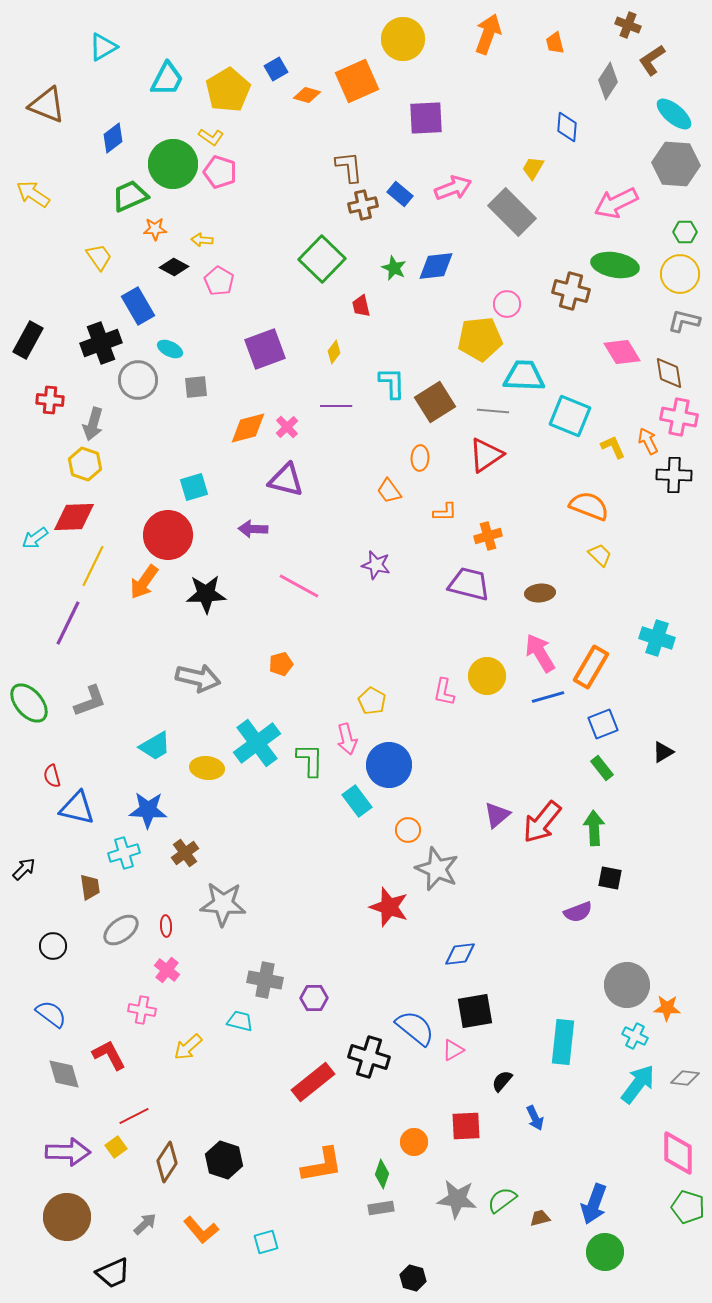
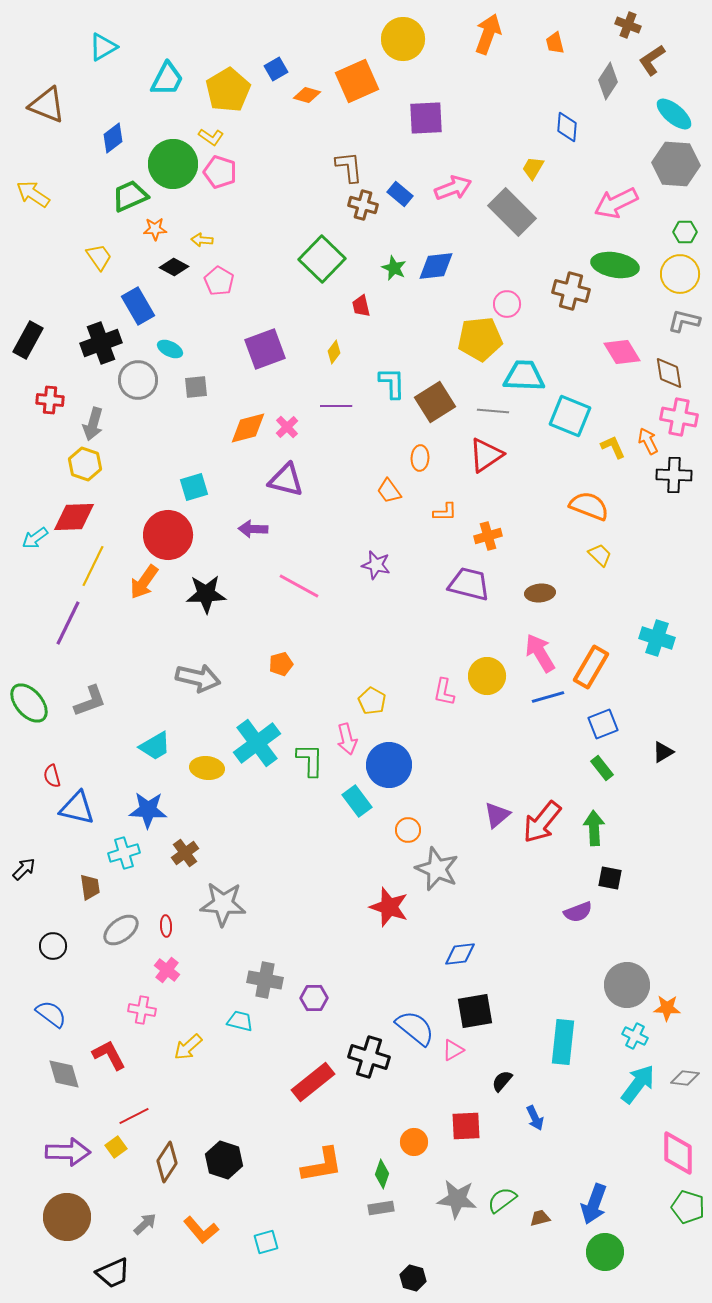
brown cross at (363, 205): rotated 28 degrees clockwise
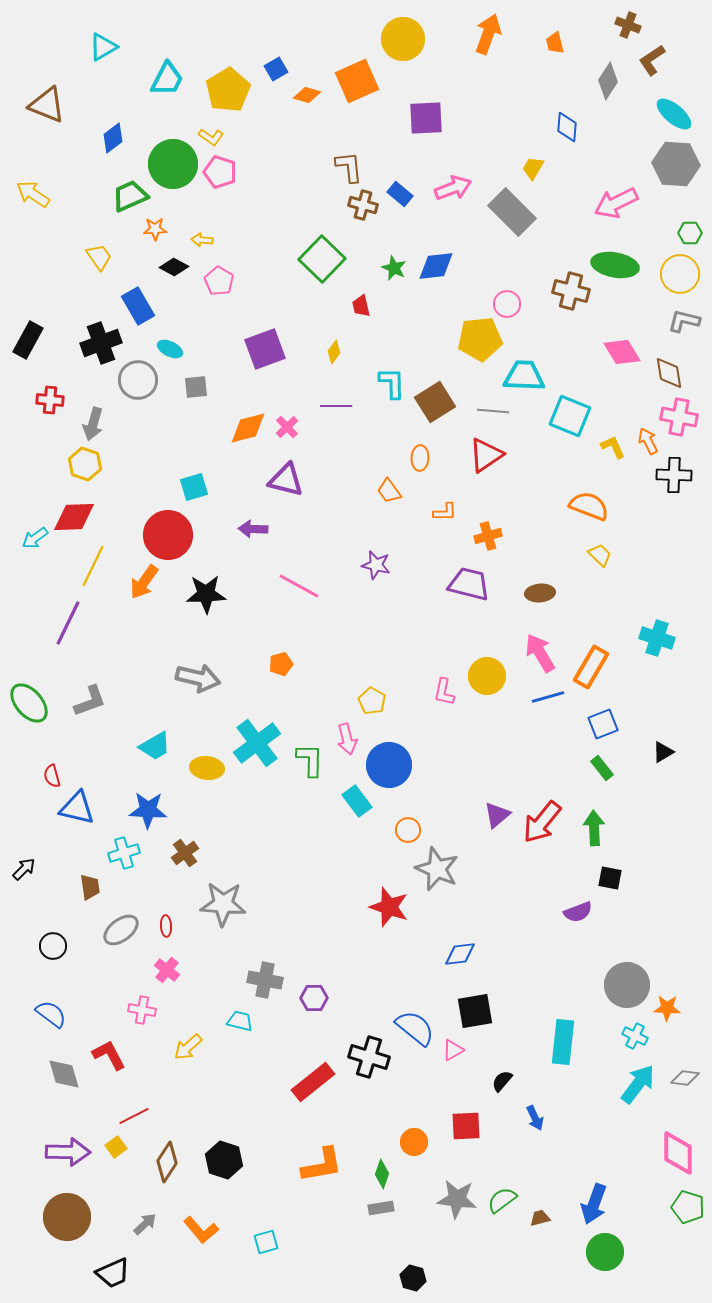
green hexagon at (685, 232): moved 5 px right, 1 px down
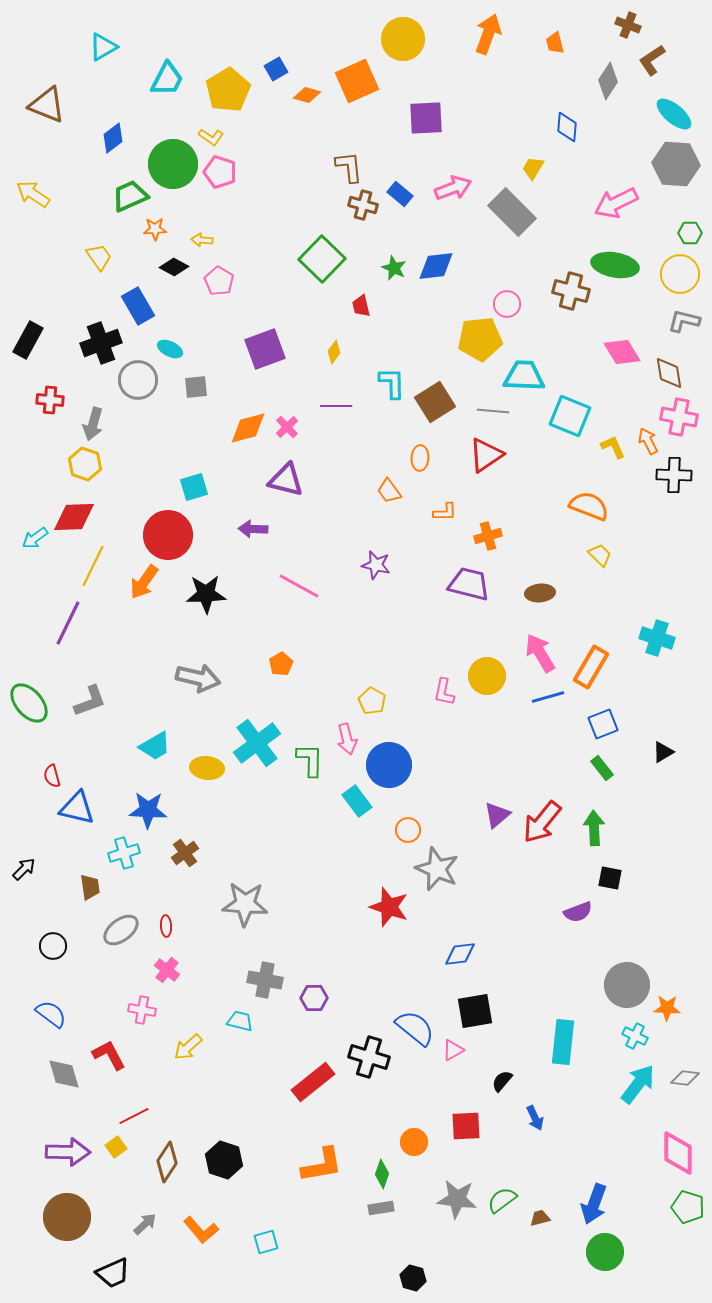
orange pentagon at (281, 664): rotated 15 degrees counterclockwise
gray star at (223, 904): moved 22 px right
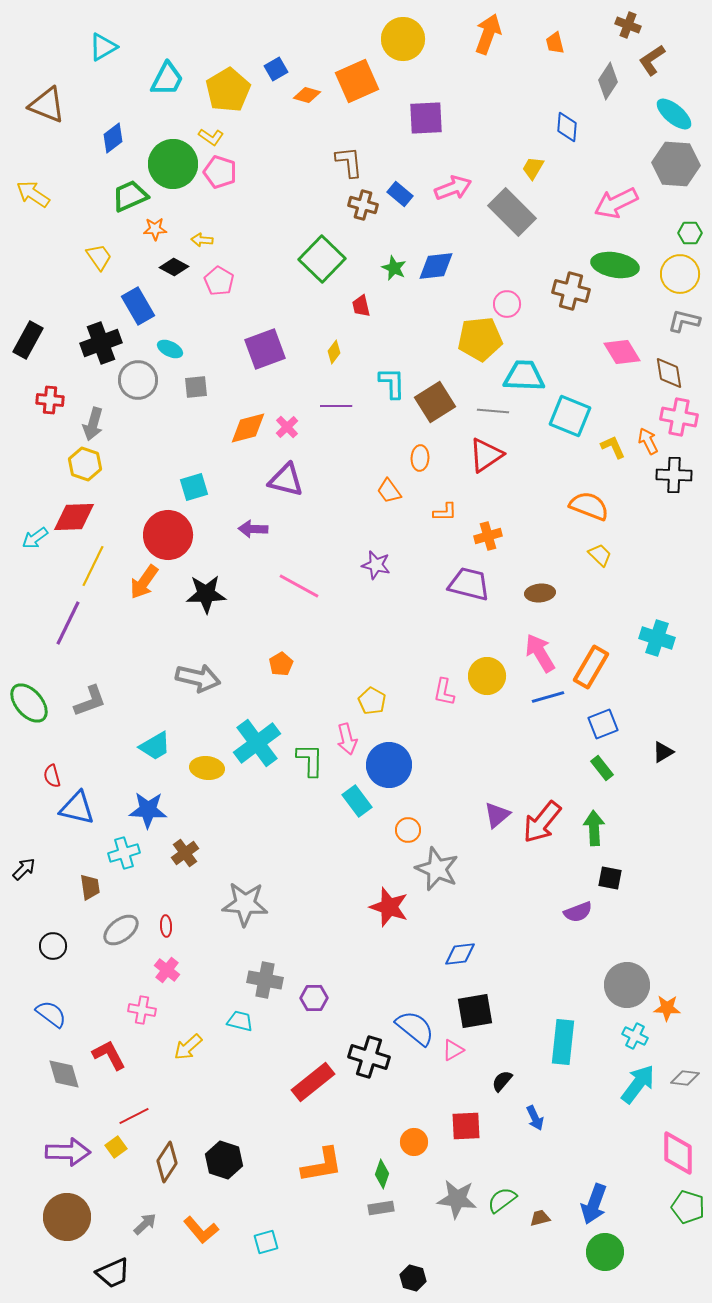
brown L-shape at (349, 167): moved 5 px up
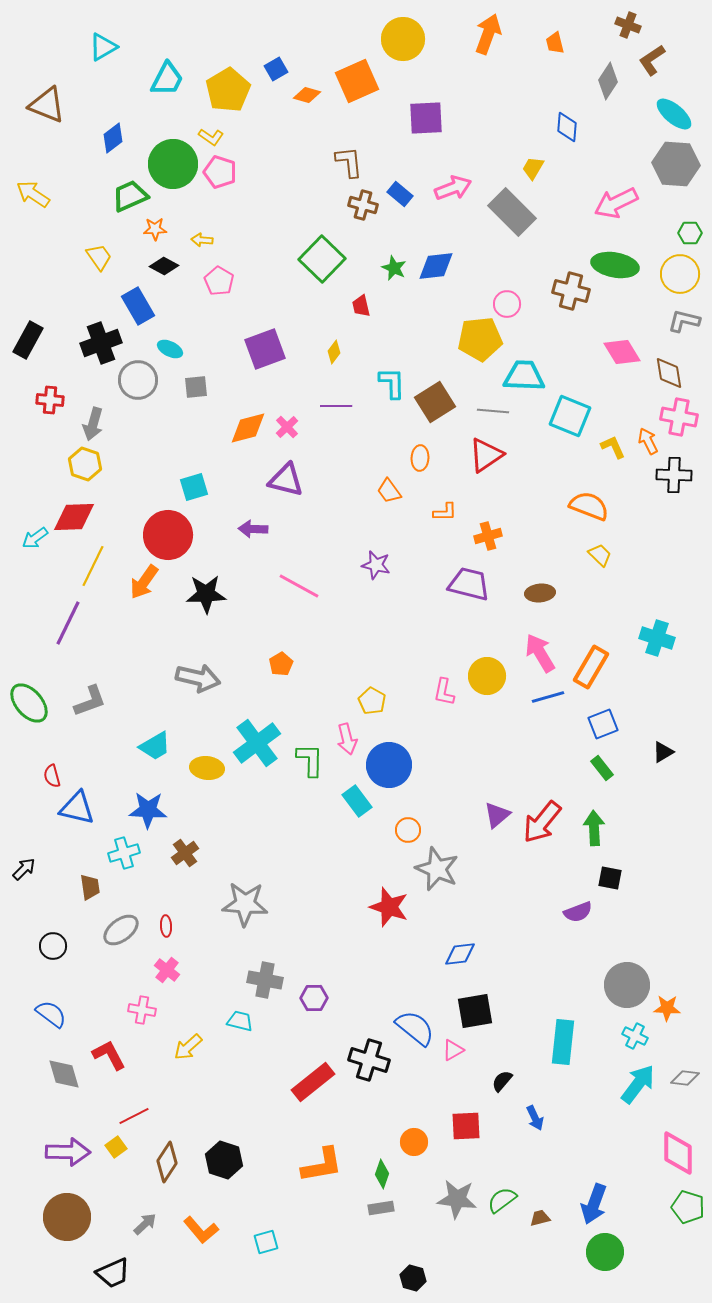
black diamond at (174, 267): moved 10 px left, 1 px up
black cross at (369, 1057): moved 3 px down
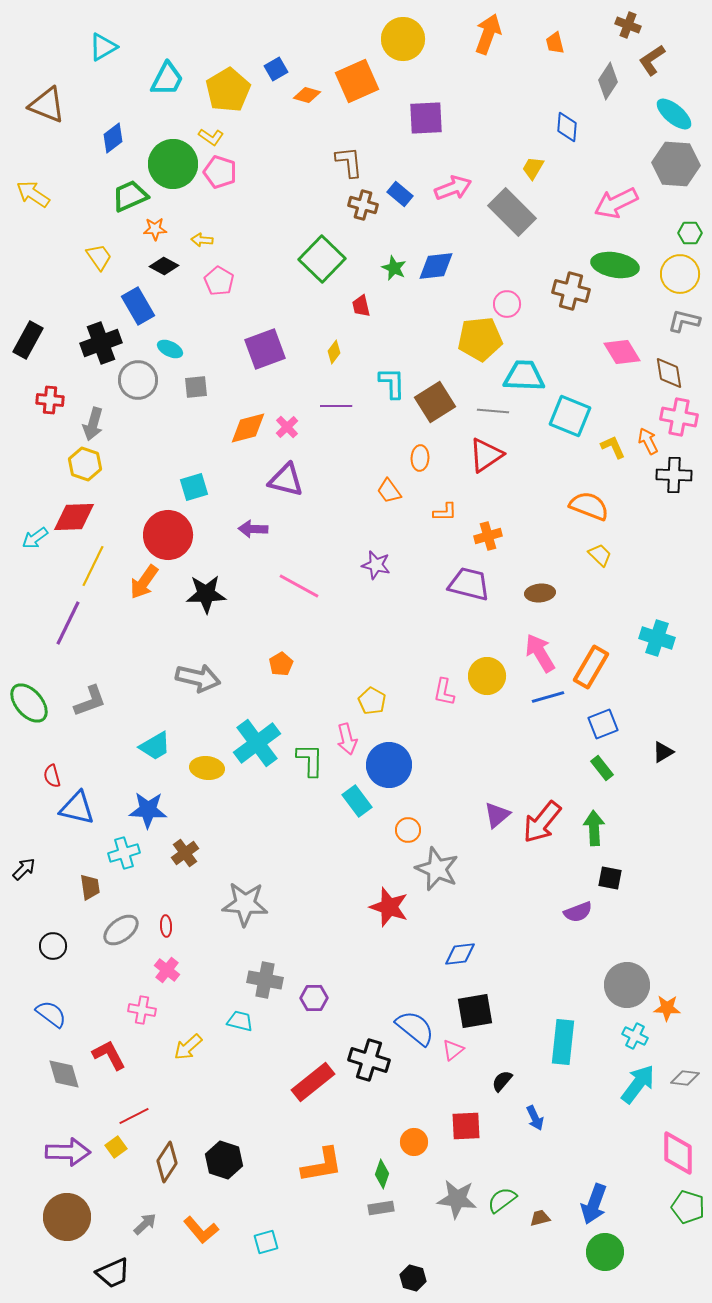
pink triangle at (453, 1050): rotated 10 degrees counterclockwise
